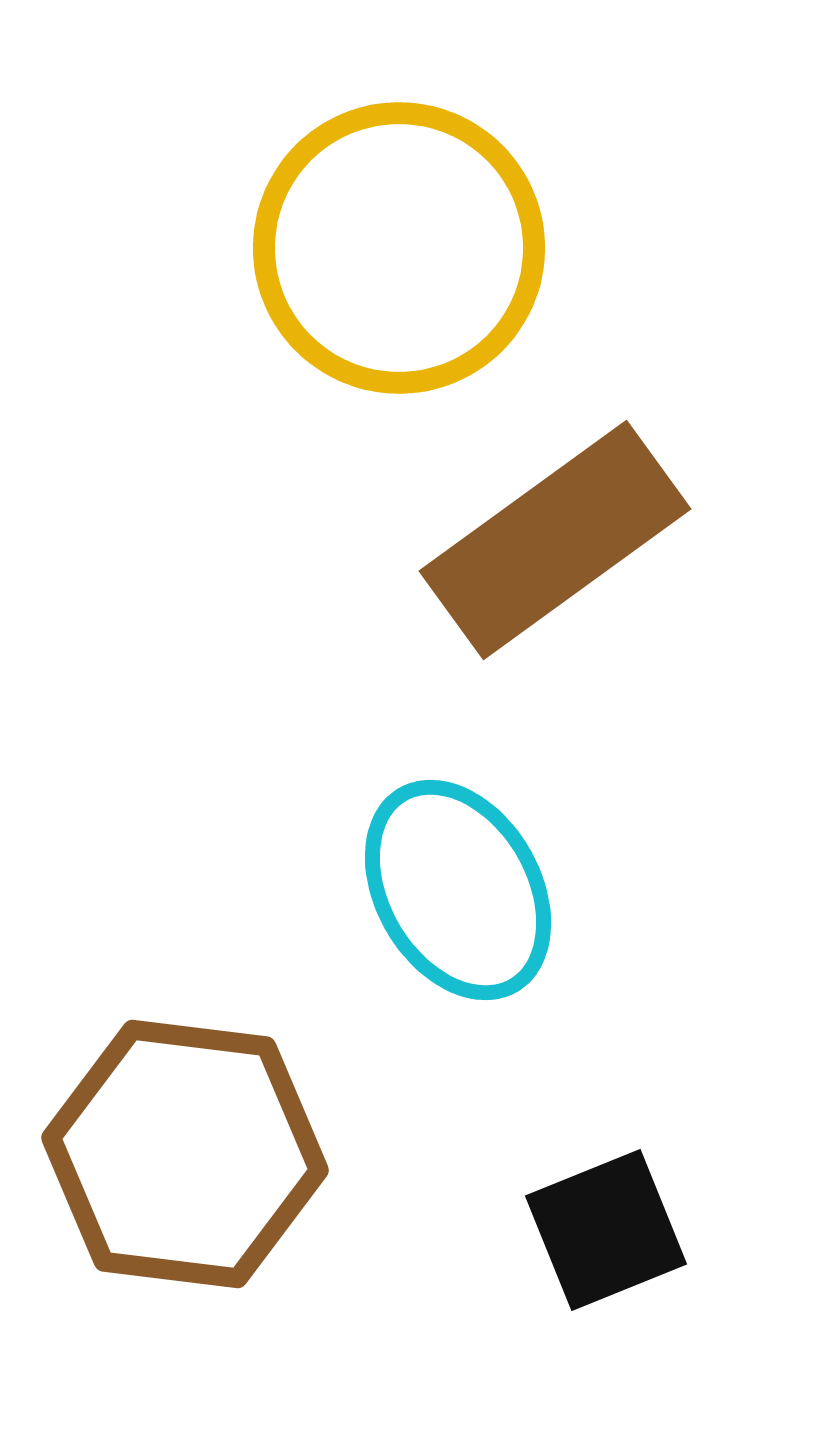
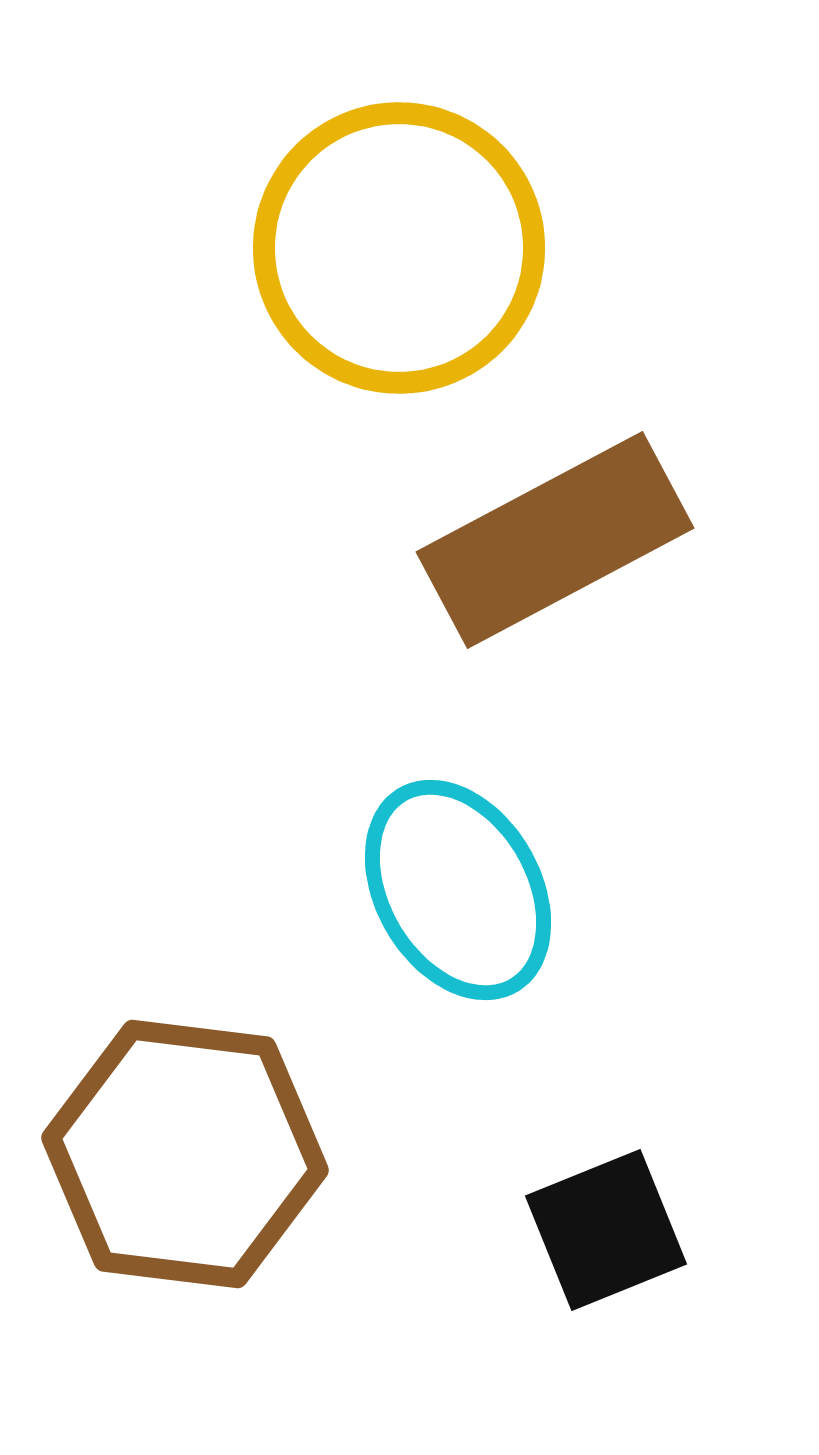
brown rectangle: rotated 8 degrees clockwise
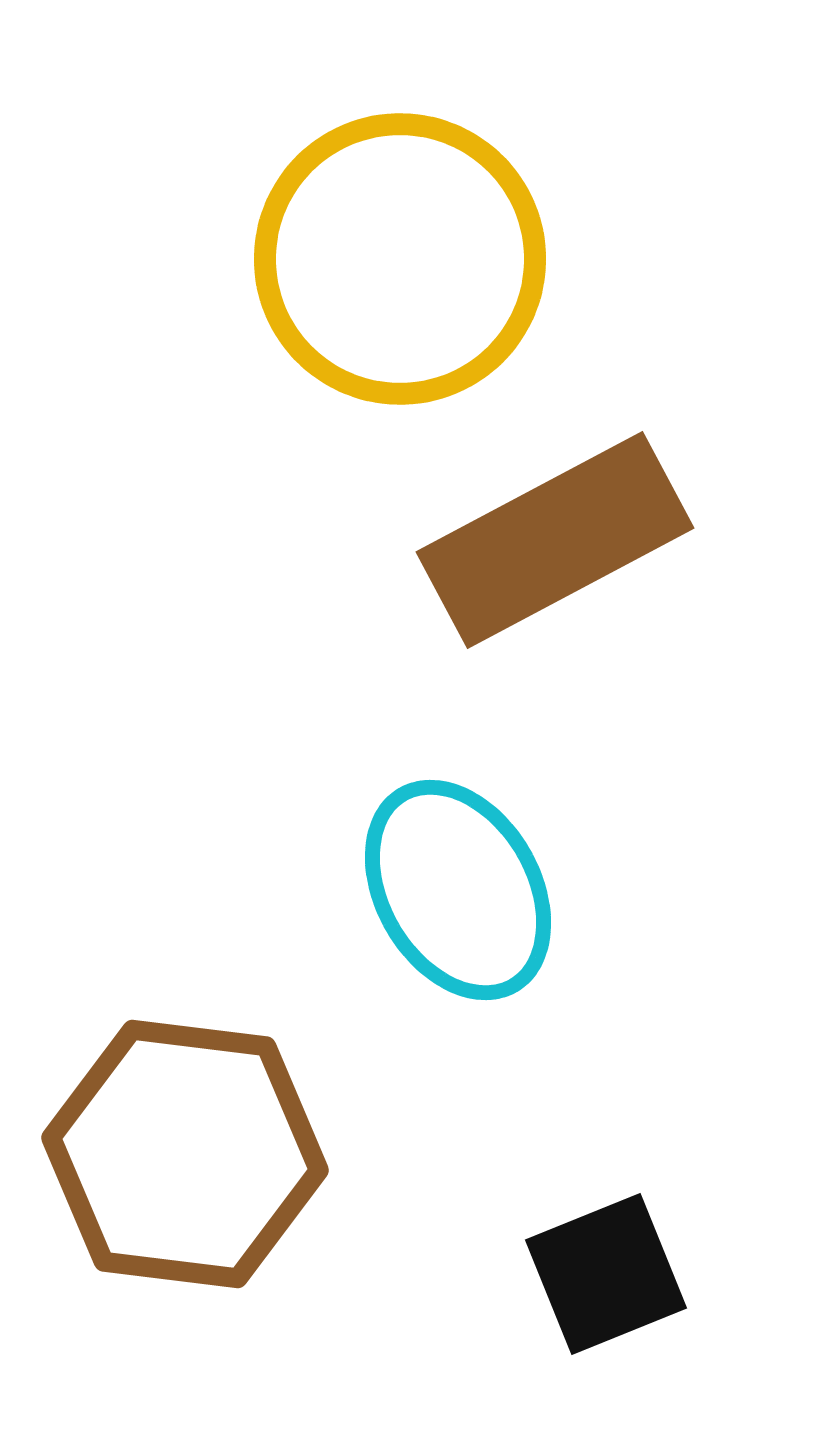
yellow circle: moved 1 px right, 11 px down
black square: moved 44 px down
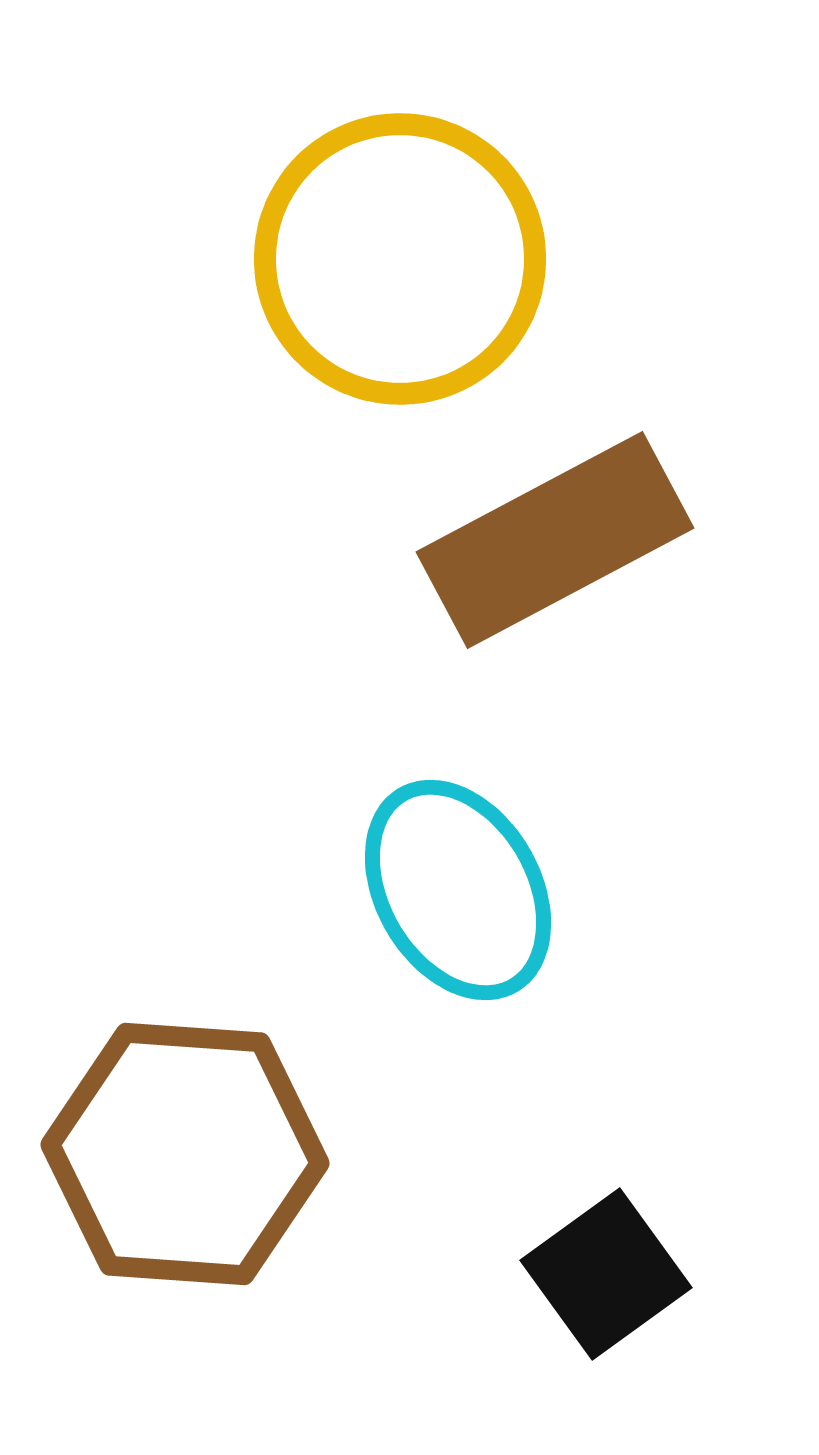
brown hexagon: rotated 3 degrees counterclockwise
black square: rotated 14 degrees counterclockwise
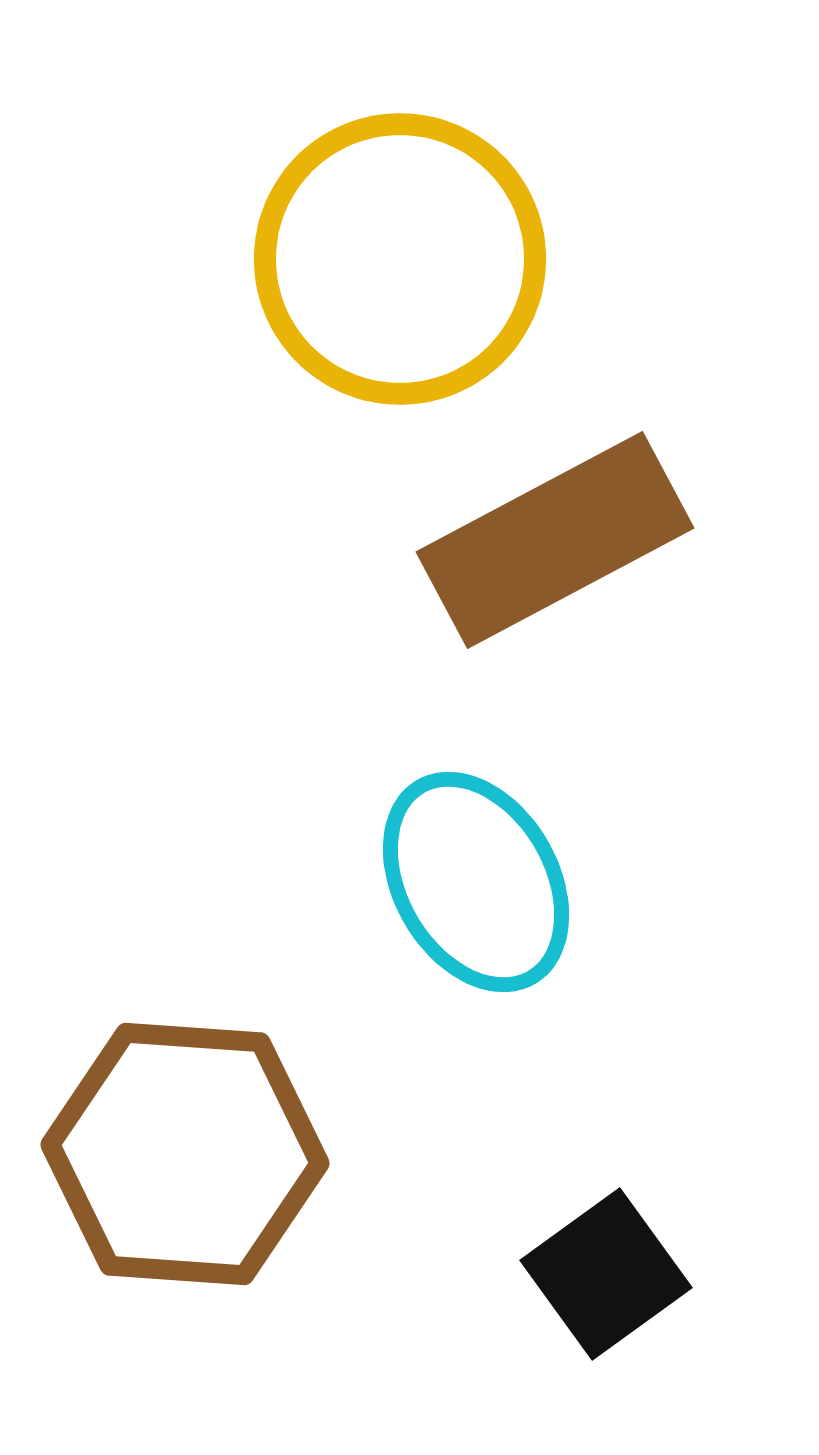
cyan ellipse: moved 18 px right, 8 px up
